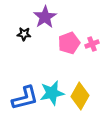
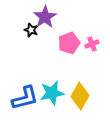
black star: moved 7 px right, 4 px up; rotated 16 degrees clockwise
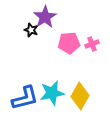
pink pentagon: rotated 15 degrees clockwise
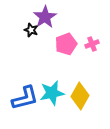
pink pentagon: moved 3 px left, 1 px down; rotated 15 degrees counterclockwise
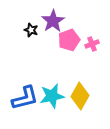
purple star: moved 8 px right, 4 px down
pink pentagon: moved 3 px right, 4 px up
cyan star: moved 3 px down
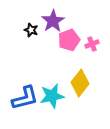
yellow diamond: moved 13 px up; rotated 8 degrees clockwise
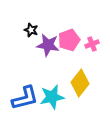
purple star: moved 5 px left, 24 px down; rotated 30 degrees counterclockwise
cyan star: moved 1 px down
